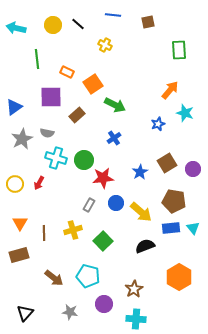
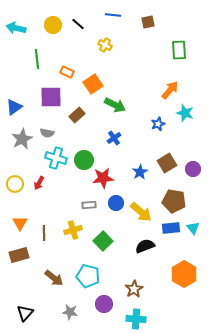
gray rectangle at (89, 205): rotated 56 degrees clockwise
orange hexagon at (179, 277): moved 5 px right, 3 px up
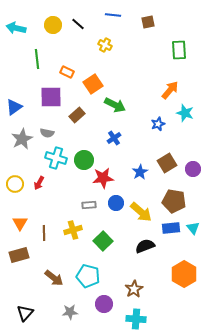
gray star at (70, 312): rotated 14 degrees counterclockwise
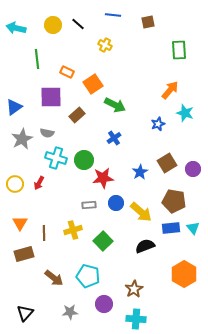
brown rectangle at (19, 255): moved 5 px right, 1 px up
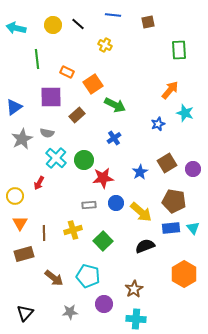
cyan cross at (56, 158): rotated 25 degrees clockwise
yellow circle at (15, 184): moved 12 px down
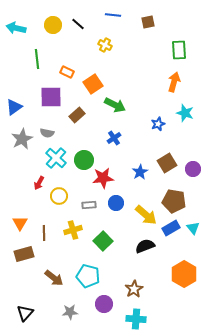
orange arrow at (170, 90): moved 4 px right, 8 px up; rotated 24 degrees counterclockwise
yellow circle at (15, 196): moved 44 px right
yellow arrow at (141, 212): moved 5 px right, 3 px down
blue rectangle at (171, 228): rotated 24 degrees counterclockwise
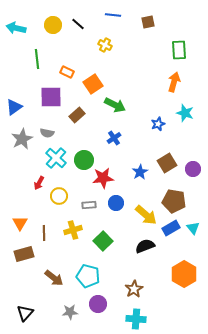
purple circle at (104, 304): moved 6 px left
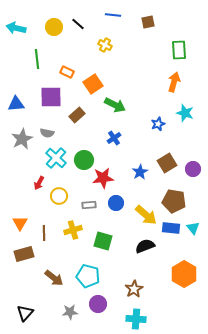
yellow circle at (53, 25): moved 1 px right, 2 px down
blue triangle at (14, 107): moved 2 px right, 3 px up; rotated 30 degrees clockwise
blue rectangle at (171, 228): rotated 36 degrees clockwise
green square at (103, 241): rotated 30 degrees counterclockwise
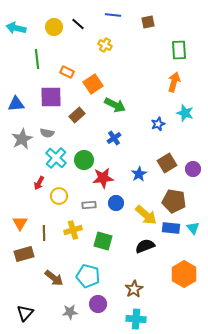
blue star at (140, 172): moved 1 px left, 2 px down
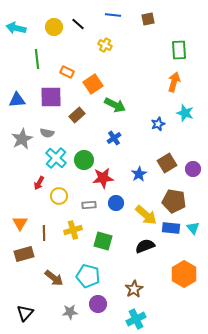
brown square at (148, 22): moved 3 px up
blue triangle at (16, 104): moved 1 px right, 4 px up
cyan cross at (136, 319): rotated 30 degrees counterclockwise
